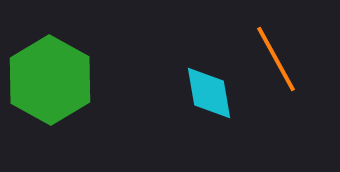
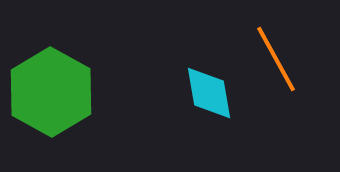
green hexagon: moved 1 px right, 12 px down
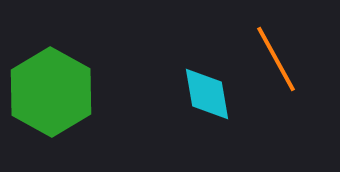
cyan diamond: moved 2 px left, 1 px down
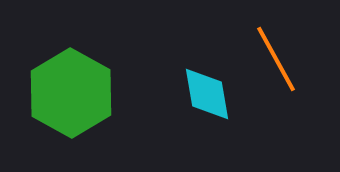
green hexagon: moved 20 px right, 1 px down
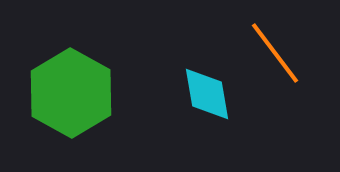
orange line: moved 1 px left, 6 px up; rotated 8 degrees counterclockwise
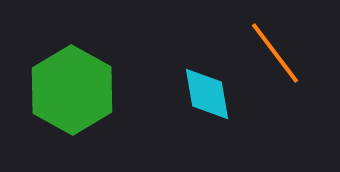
green hexagon: moved 1 px right, 3 px up
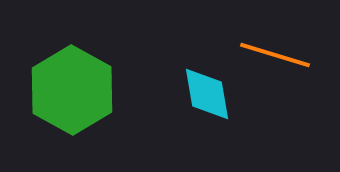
orange line: moved 2 px down; rotated 36 degrees counterclockwise
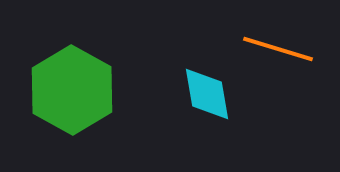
orange line: moved 3 px right, 6 px up
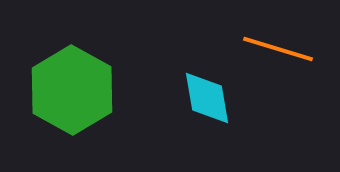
cyan diamond: moved 4 px down
